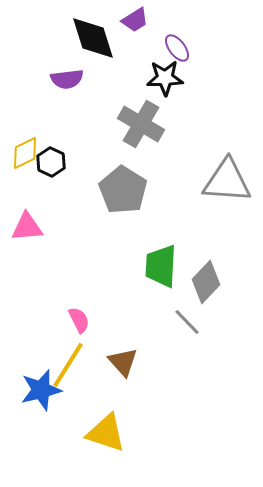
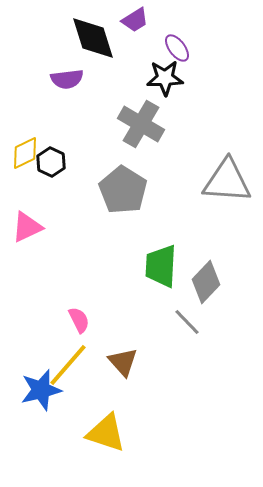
pink triangle: rotated 20 degrees counterclockwise
yellow line: rotated 9 degrees clockwise
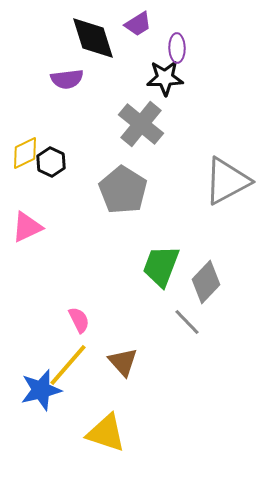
purple trapezoid: moved 3 px right, 4 px down
purple ellipse: rotated 36 degrees clockwise
gray cross: rotated 9 degrees clockwise
gray triangle: rotated 32 degrees counterclockwise
green trapezoid: rotated 18 degrees clockwise
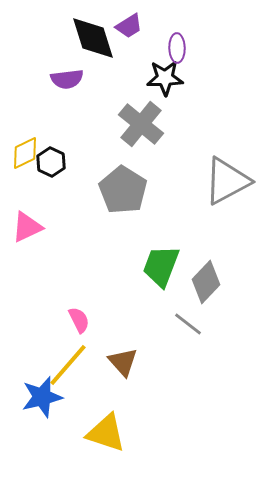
purple trapezoid: moved 9 px left, 2 px down
gray line: moved 1 px right, 2 px down; rotated 8 degrees counterclockwise
blue star: moved 1 px right, 7 px down
